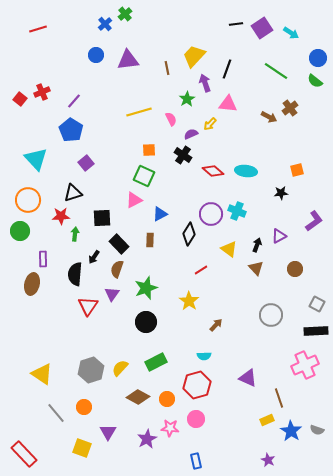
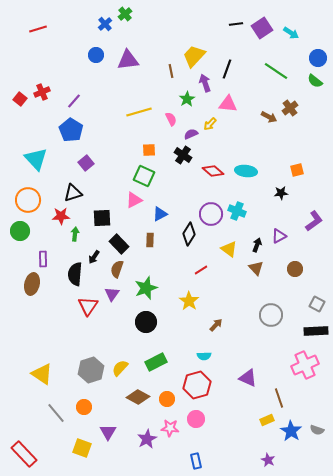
brown line at (167, 68): moved 4 px right, 3 px down
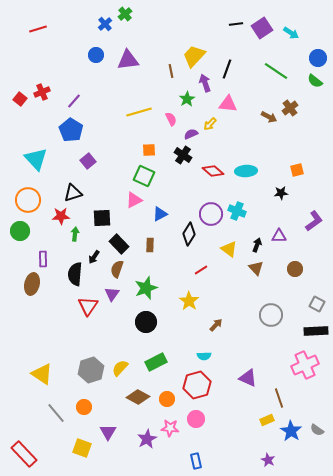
purple square at (86, 163): moved 2 px right, 2 px up
cyan ellipse at (246, 171): rotated 10 degrees counterclockwise
purple triangle at (279, 236): rotated 28 degrees clockwise
brown rectangle at (150, 240): moved 5 px down
gray semicircle at (317, 430): rotated 16 degrees clockwise
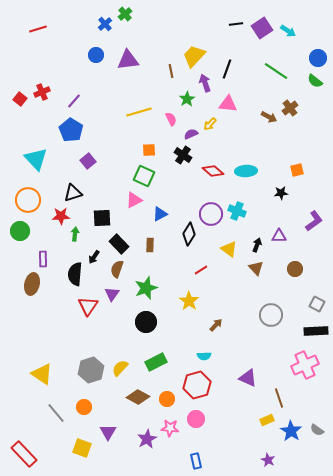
cyan arrow at (291, 33): moved 3 px left, 2 px up
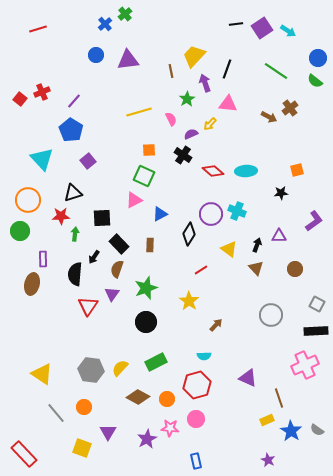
cyan triangle at (36, 159): moved 6 px right
gray hexagon at (91, 370): rotated 25 degrees clockwise
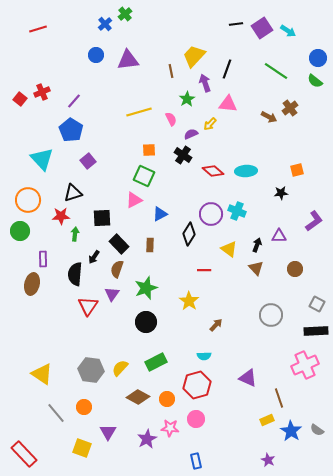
red line at (201, 270): moved 3 px right; rotated 32 degrees clockwise
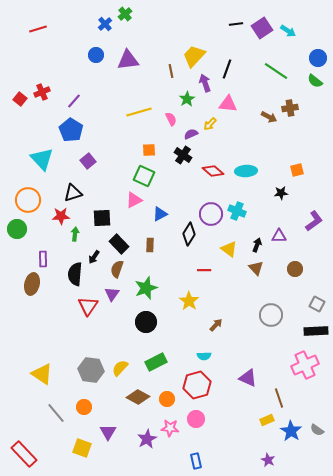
brown cross at (290, 108): rotated 28 degrees clockwise
green circle at (20, 231): moved 3 px left, 2 px up
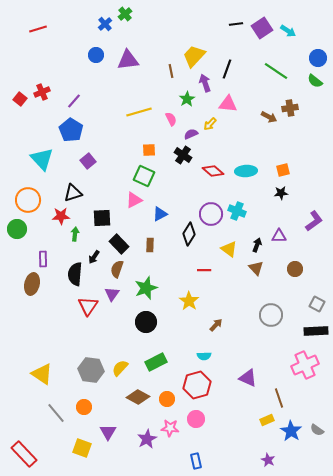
orange square at (297, 170): moved 14 px left
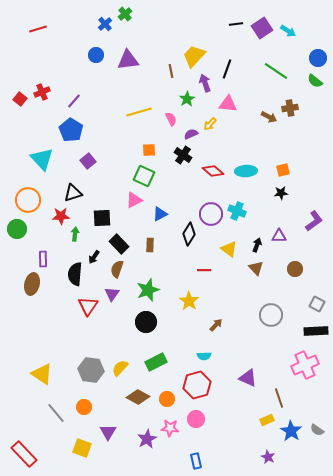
green star at (146, 288): moved 2 px right, 2 px down
purple star at (268, 460): moved 3 px up
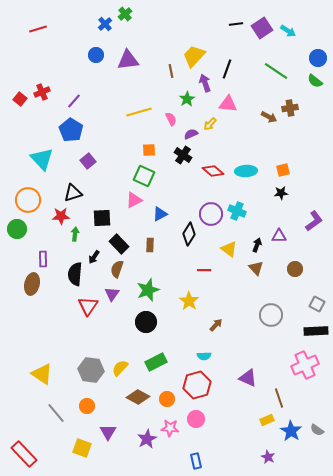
orange circle at (84, 407): moved 3 px right, 1 px up
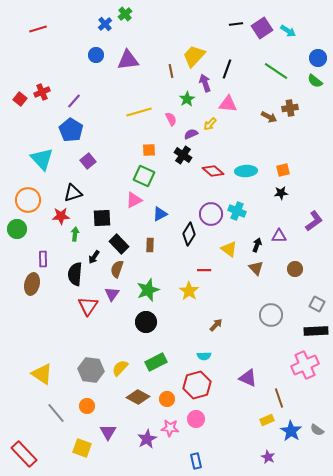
yellow star at (189, 301): moved 10 px up
